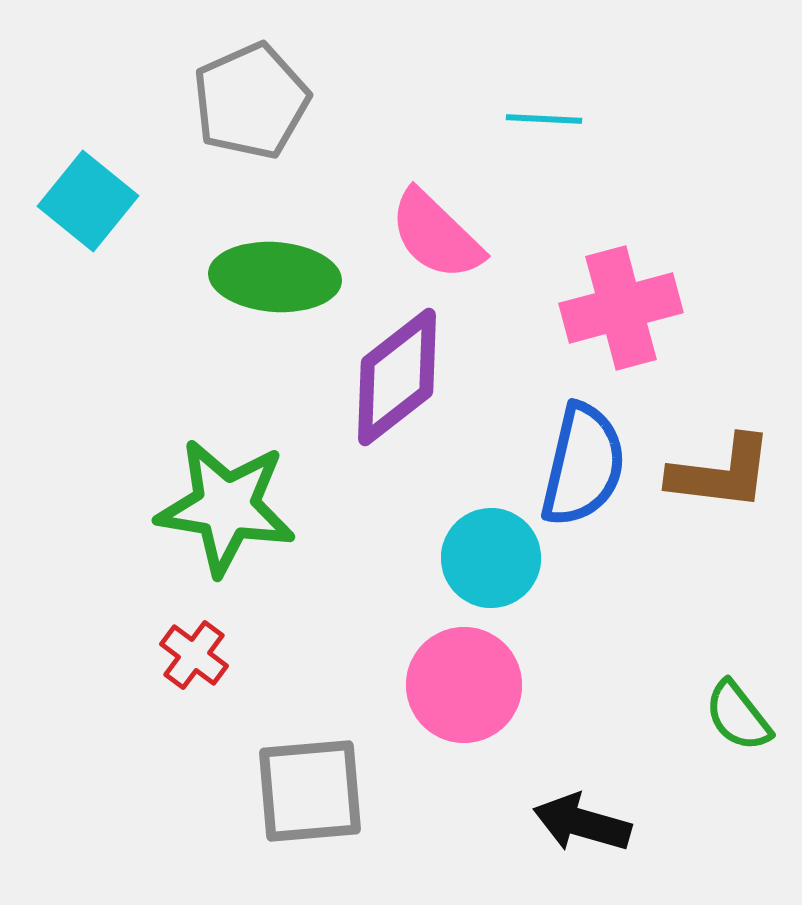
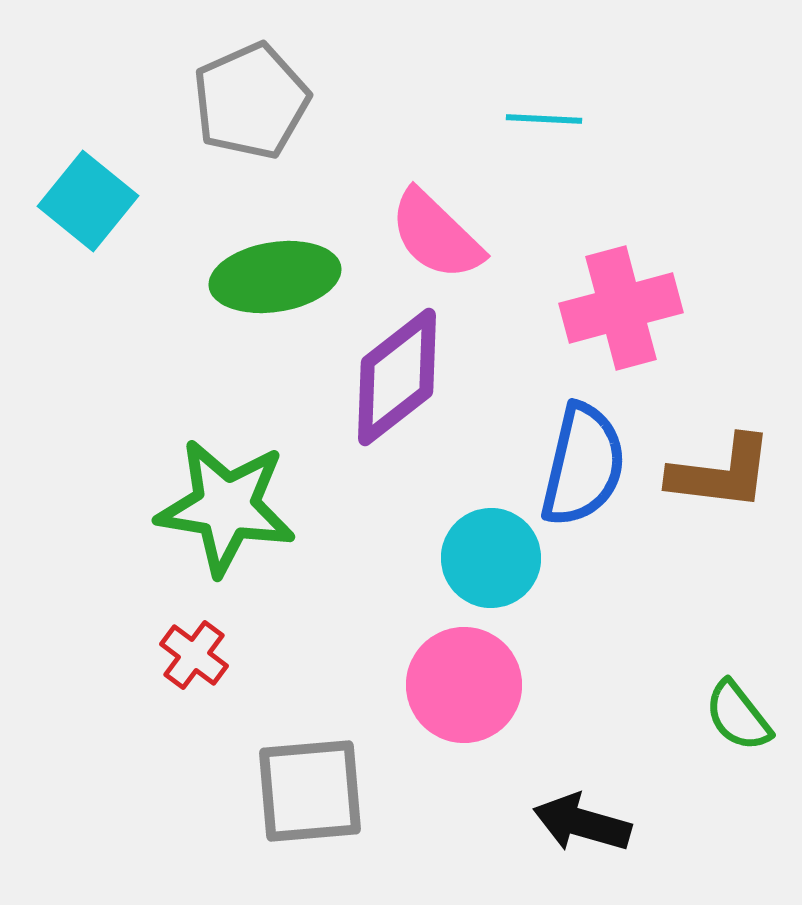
green ellipse: rotated 13 degrees counterclockwise
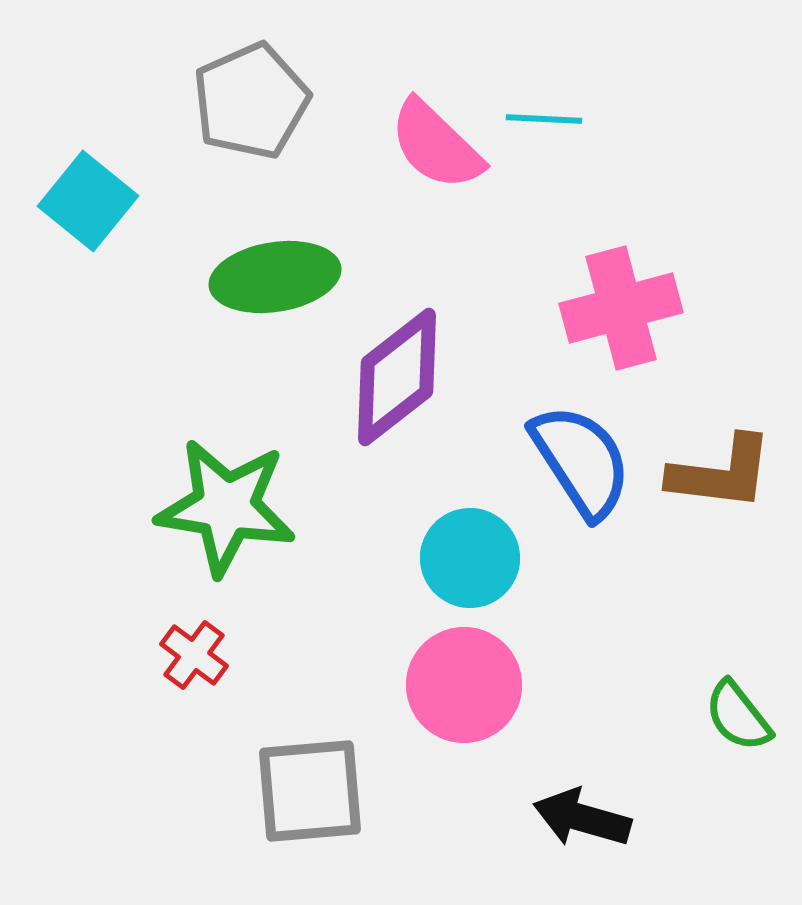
pink semicircle: moved 90 px up
blue semicircle: moved 2 px left, 4 px up; rotated 46 degrees counterclockwise
cyan circle: moved 21 px left
black arrow: moved 5 px up
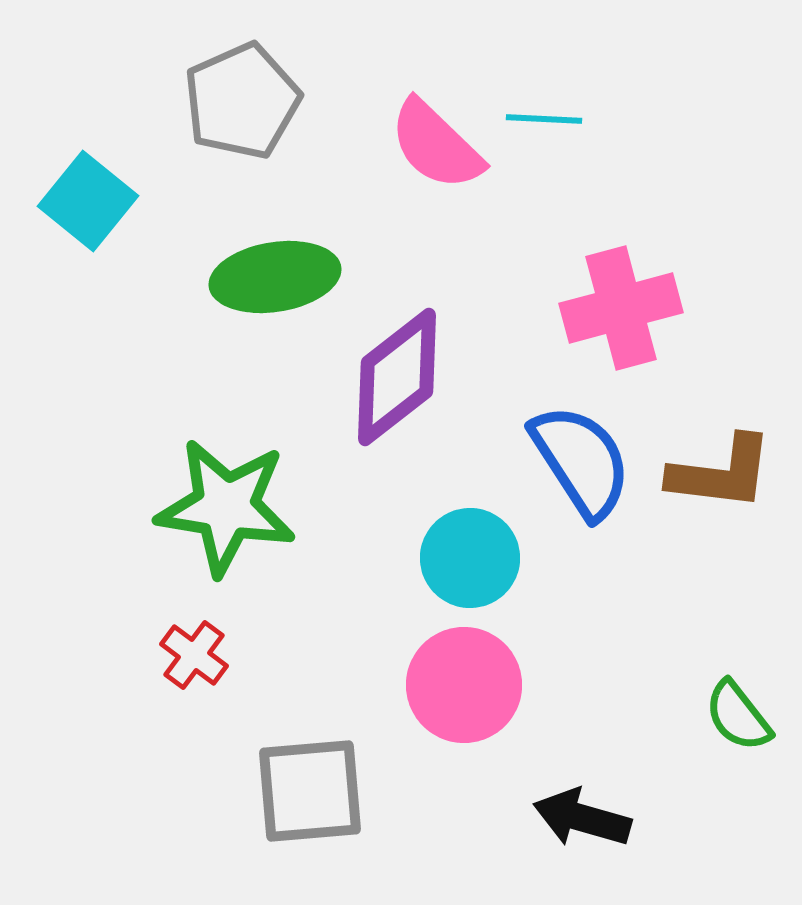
gray pentagon: moved 9 px left
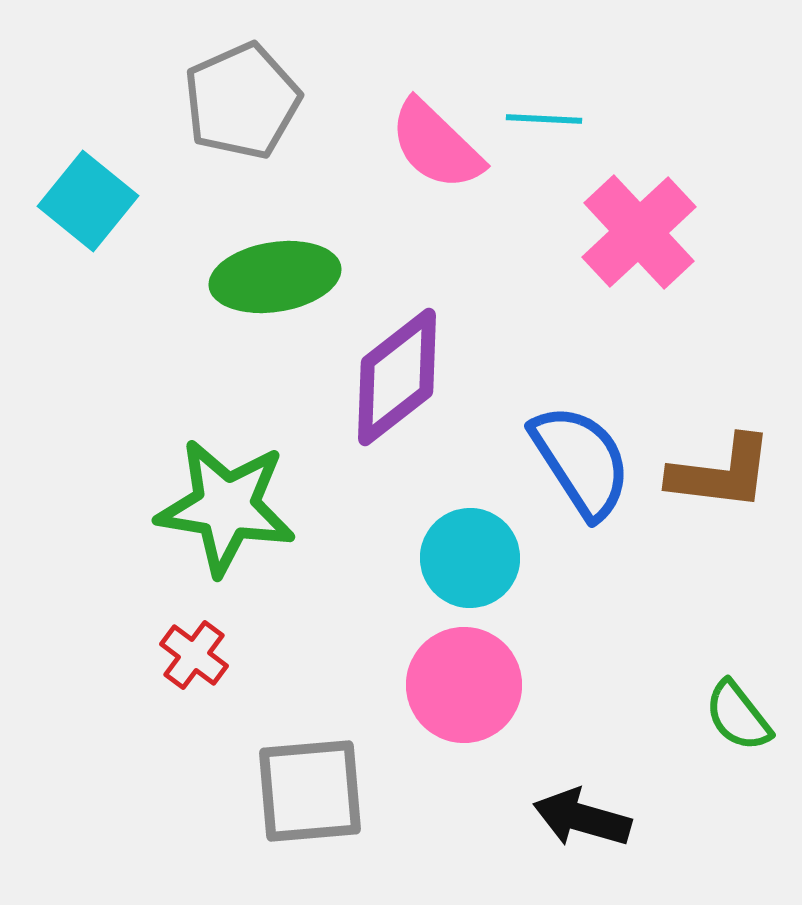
pink cross: moved 18 px right, 76 px up; rotated 28 degrees counterclockwise
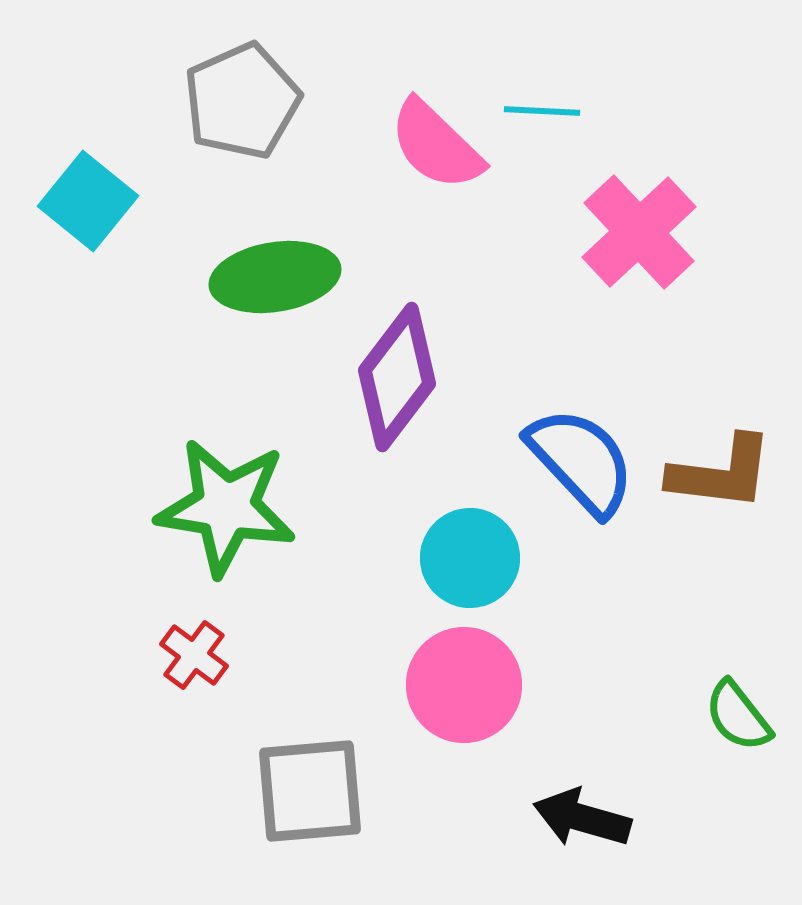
cyan line: moved 2 px left, 8 px up
purple diamond: rotated 15 degrees counterclockwise
blue semicircle: rotated 10 degrees counterclockwise
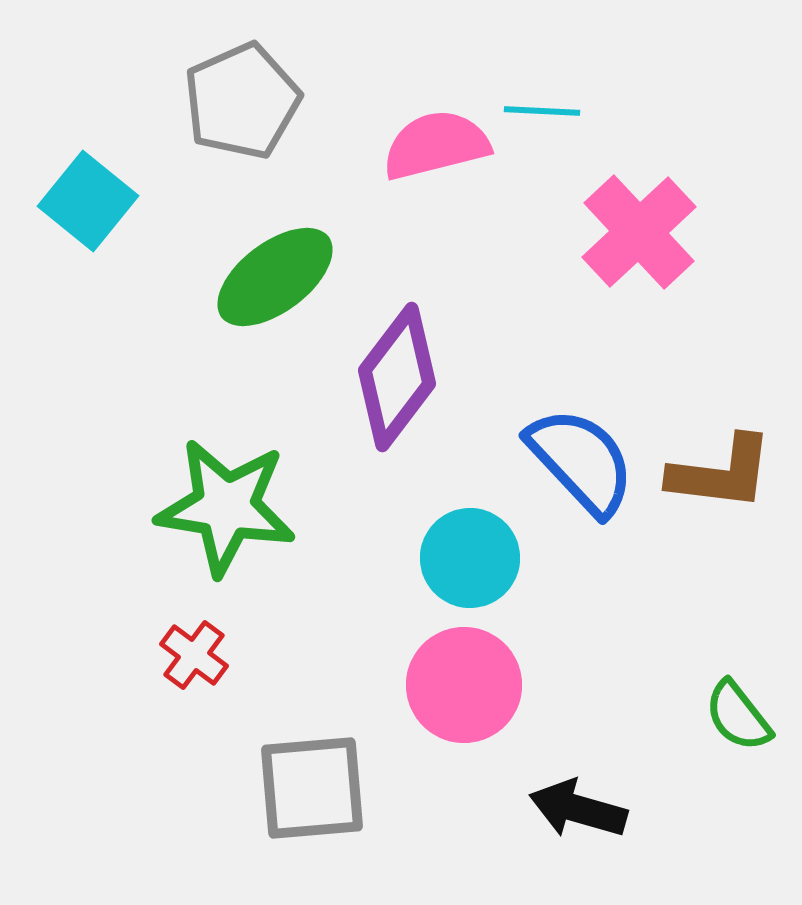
pink semicircle: rotated 122 degrees clockwise
green ellipse: rotated 28 degrees counterclockwise
gray square: moved 2 px right, 3 px up
black arrow: moved 4 px left, 9 px up
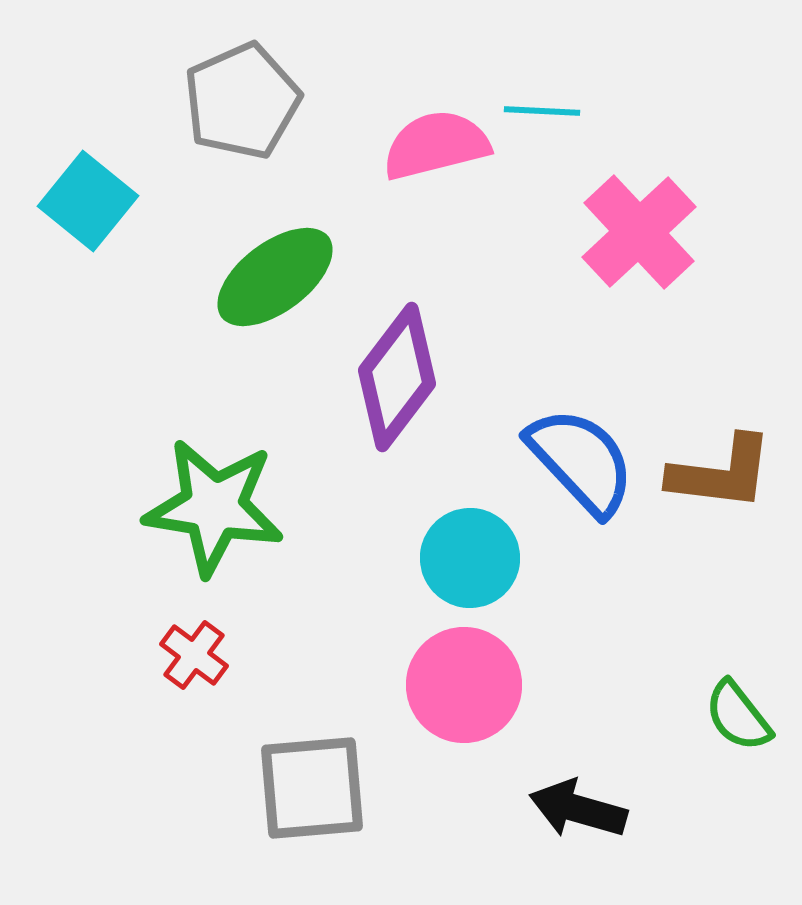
green star: moved 12 px left
